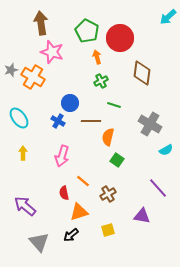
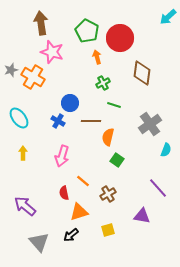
green cross: moved 2 px right, 2 px down
gray cross: rotated 25 degrees clockwise
cyan semicircle: rotated 40 degrees counterclockwise
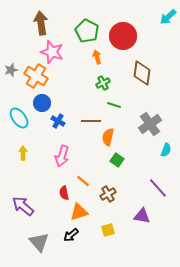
red circle: moved 3 px right, 2 px up
orange cross: moved 3 px right, 1 px up
blue circle: moved 28 px left
purple arrow: moved 2 px left
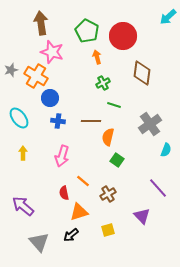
blue circle: moved 8 px right, 5 px up
blue cross: rotated 24 degrees counterclockwise
purple triangle: rotated 36 degrees clockwise
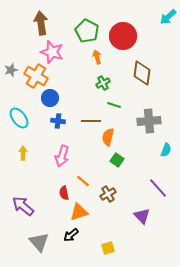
gray cross: moved 1 px left, 3 px up; rotated 30 degrees clockwise
yellow square: moved 18 px down
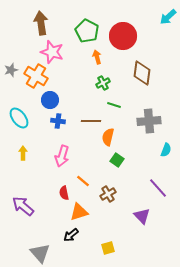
blue circle: moved 2 px down
gray triangle: moved 1 px right, 11 px down
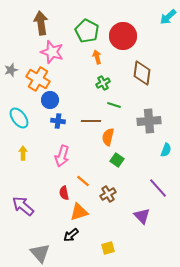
orange cross: moved 2 px right, 3 px down
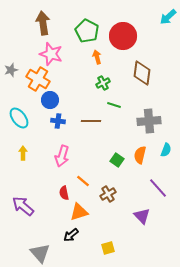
brown arrow: moved 2 px right
pink star: moved 1 px left, 2 px down
orange semicircle: moved 32 px right, 18 px down
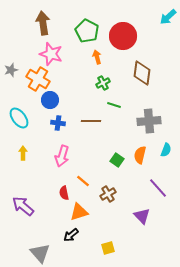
blue cross: moved 2 px down
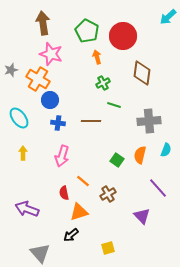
purple arrow: moved 4 px right, 3 px down; rotated 20 degrees counterclockwise
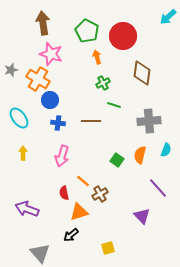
brown cross: moved 8 px left
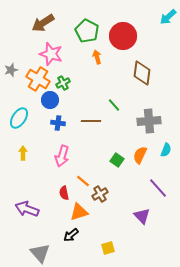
brown arrow: rotated 115 degrees counterclockwise
green cross: moved 40 px left
green line: rotated 32 degrees clockwise
cyan ellipse: rotated 70 degrees clockwise
orange semicircle: rotated 12 degrees clockwise
